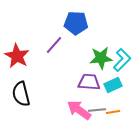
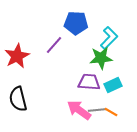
red star: rotated 15 degrees clockwise
cyan L-shape: moved 13 px left, 22 px up
black semicircle: moved 3 px left, 5 px down
orange line: moved 2 px left; rotated 40 degrees clockwise
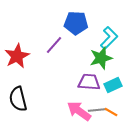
green star: rotated 10 degrees counterclockwise
pink arrow: moved 1 px down
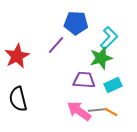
purple line: moved 2 px right
purple trapezoid: moved 5 px left, 2 px up
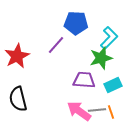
orange line: rotated 40 degrees clockwise
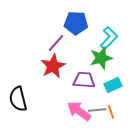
purple line: moved 2 px up
red star: moved 36 px right, 10 px down
